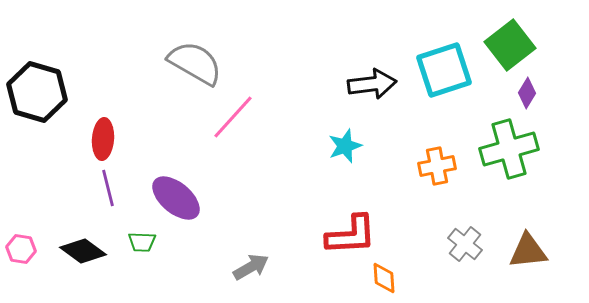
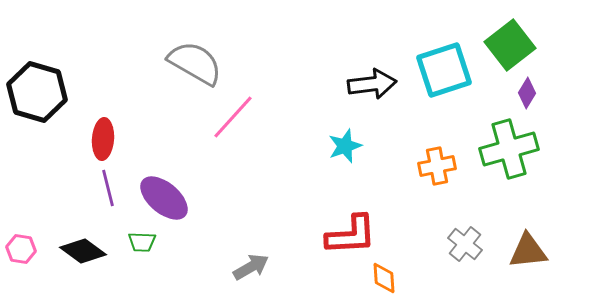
purple ellipse: moved 12 px left
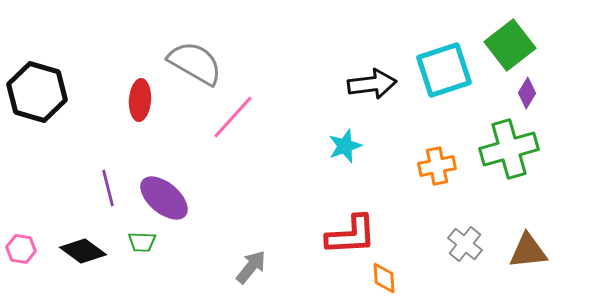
red ellipse: moved 37 px right, 39 px up
gray arrow: rotated 21 degrees counterclockwise
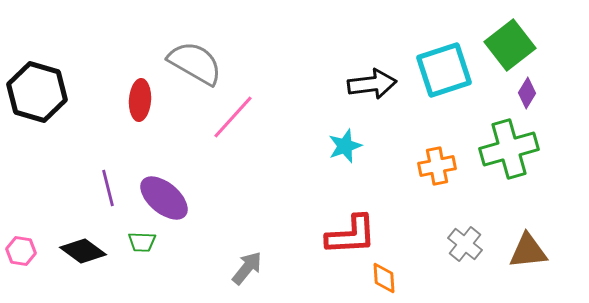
pink hexagon: moved 2 px down
gray arrow: moved 4 px left, 1 px down
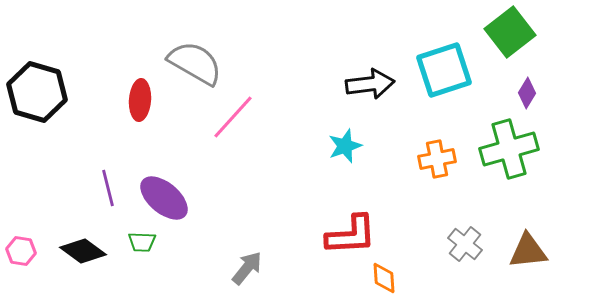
green square: moved 13 px up
black arrow: moved 2 px left
orange cross: moved 7 px up
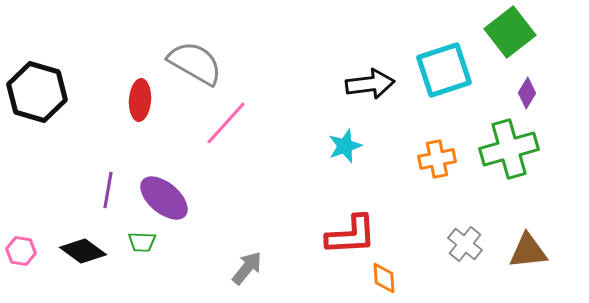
pink line: moved 7 px left, 6 px down
purple line: moved 2 px down; rotated 24 degrees clockwise
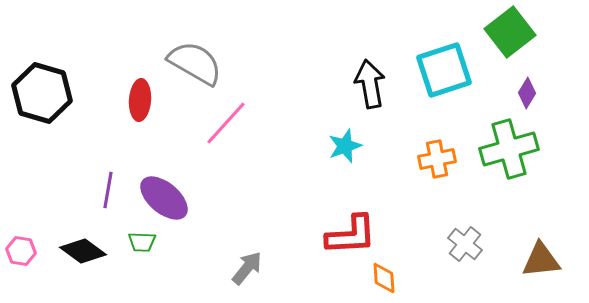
black arrow: rotated 93 degrees counterclockwise
black hexagon: moved 5 px right, 1 px down
brown triangle: moved 13 px right, 9 px down
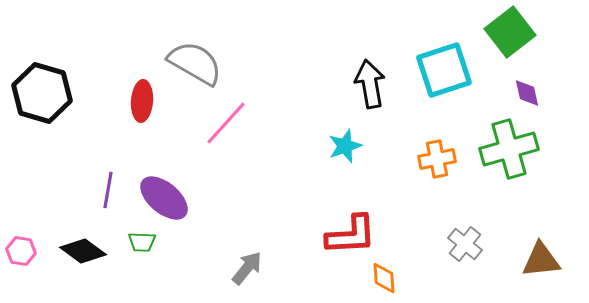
purple diamond: rotated 44 degrees counterclockwise
red ellipse: moved 2 px right, 1 px down
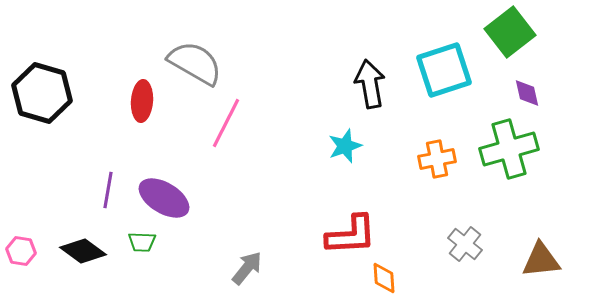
pink line: rotated 15 degrees counterclockwise
purple ellipse: rotated 9 degrees counterclockwise
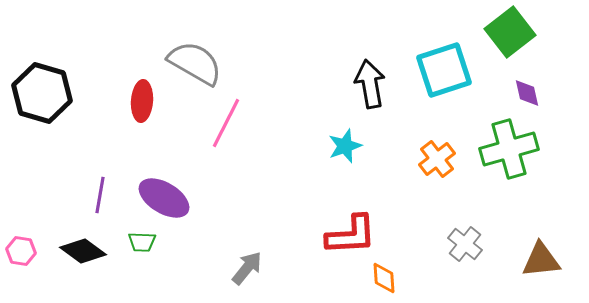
orange cross: rotated 27 degrees counterclockwise
purple line: moved 8 px left, 5 px down
